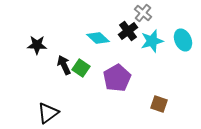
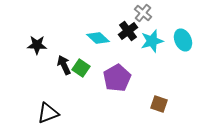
black triangle: rotated 15 degrees clockwise
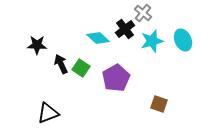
black cross: moved 3 px left, 2 px up
black arrow: moved 3 px left, 1 px up
purple pentagon: moved 1 px left
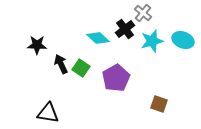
cyan ellipse: rotated 45 degrees counterclockwise
black triangle: rotated 30 degrees clockwise
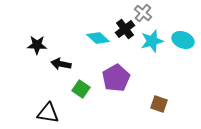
black arrow: rotated 54 degrees counterclockwise
green square: moved 21 px down
